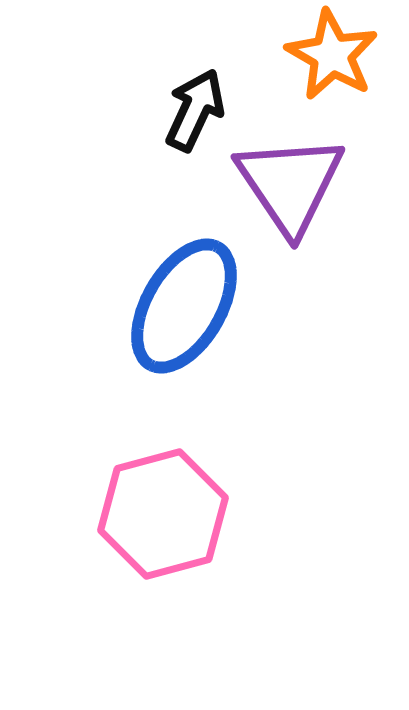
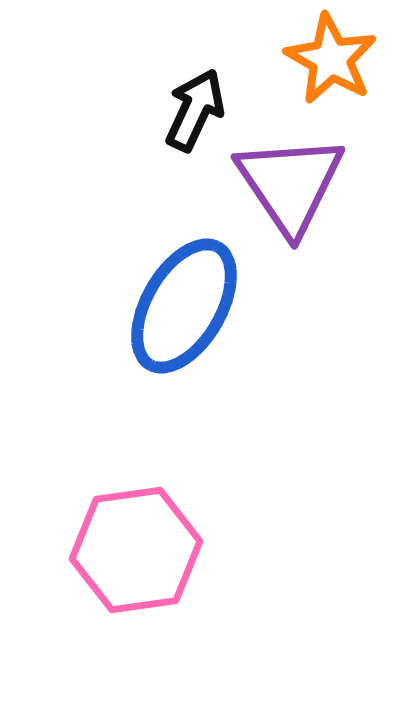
orange star: moved 1 px left, 4 px down
pink hexagon: moved 27 px left, 36 px down; rotated 7 degrees clockwise
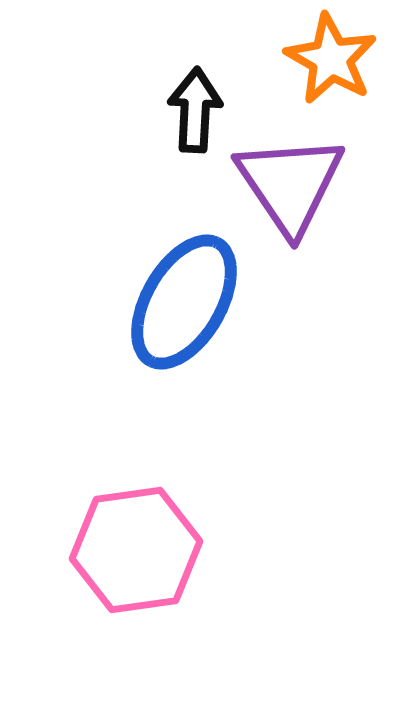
black arrow: rotated 22 degrees counterclockwise
blue ellipse: moved 4 px up
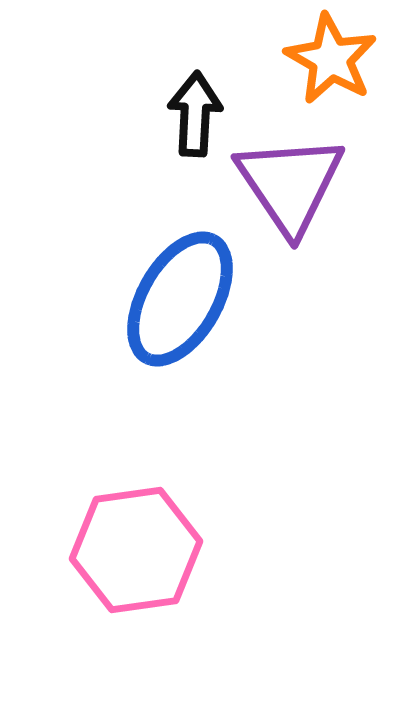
black arrow: moved 4 px down
blue ellipse: moved 4 px left, 3 px up
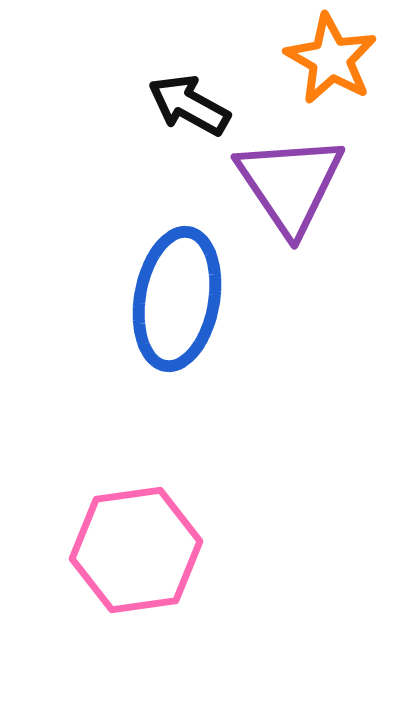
black arrow: moved 6 px left, 9 px up; rotated 64 degrees counterclockwise
blue ellipse: moved 3 px left; rotated 20 degrees counterclockwise
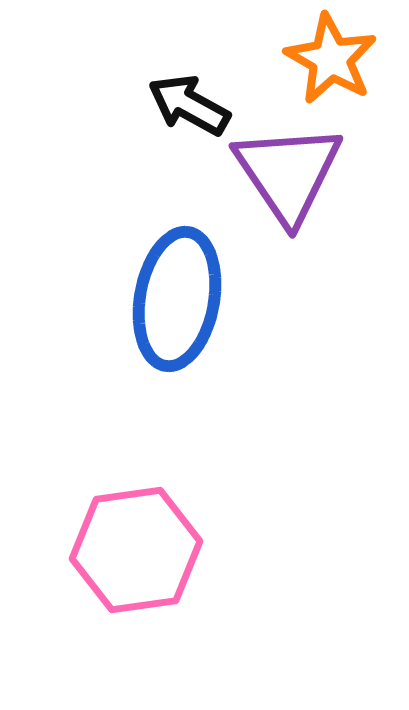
purple triangle: moved 2 px left, 11 px up
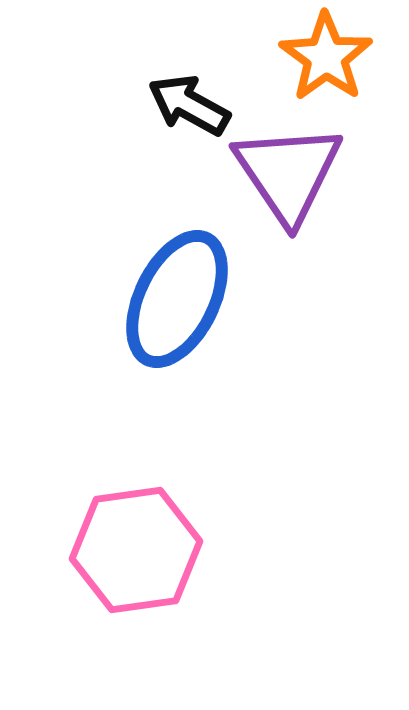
orange star: moved 5 px left, 2 px up; rotated 6 degrees clockwise
blue ellipse: rotated 16 degrees clockwise
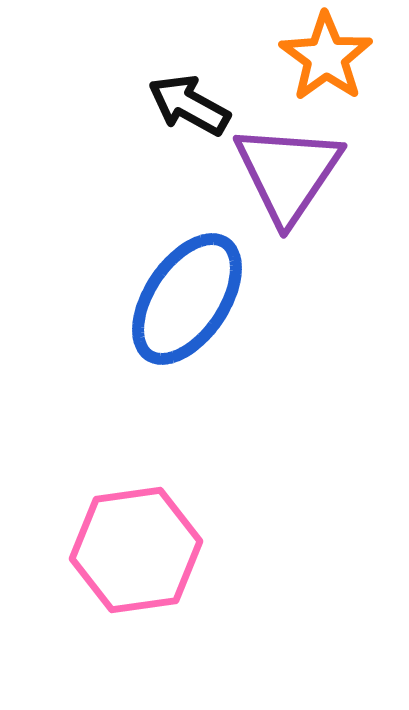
purple triangle: rotated 8 degrees clockwise
blue ellipse: moved 10 px right; rotated 8 degrees clockwise
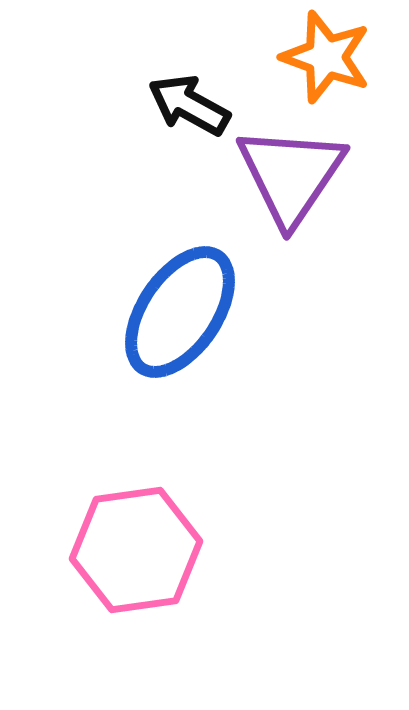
orange star: rotated 16 degrees counterclockwise
purple triangle: moved 3 px right, 2 px down
blue ellipse: moved 7 px left, 13 px down
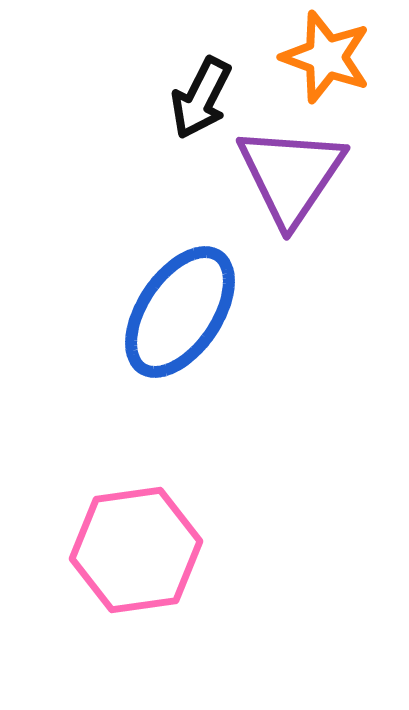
black arrow: moved 12 px right, 7 px up; rotated 92 degrees counterclockwise
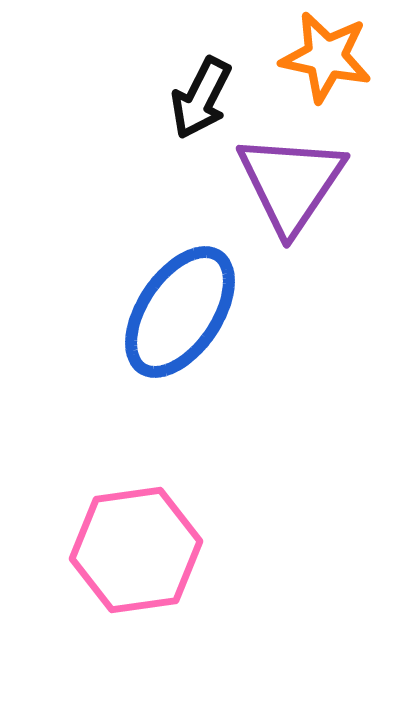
orange star: rotated 8 degrees counterclockwise
purple triangle: moved 8 px down
